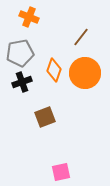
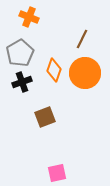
brown line: moved 1 px right, 2 px down; rotated 12 degrees counterclockwise
gray pentagon: rotated 20 degrees counterclockwise
pink square: moved 4 px left, 1 px down
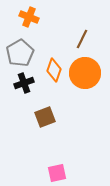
black cross: moved 2 px right, 1 px down
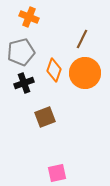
gray pentagon: moved 1 px right, 1 px up; rotated 16 degrees clockwise
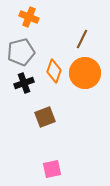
orange diamond: moved 1 px down
pink square: moved 5 px left, 4 px up
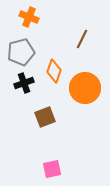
orange circle: moved 15 px down
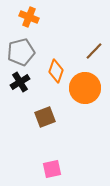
brown line: moved 12 px right, 12 px down; rotated 18 degrees clockwise
orange diamond: moved 2 px right
black cross: moved 4 px left, 1 px up; rotated 12 degrees counterclockwise
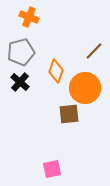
black cross: rotated 18 degrees counterclockwise
brown square: moved 24 px right, 3 px up; rotated 15 degrees clockwise
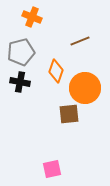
orange cross: moved 3 px right
brown line: moved 14 px left, 10 px up; rotated 24 degrees clockwise
black cross: rotated 30 degrees counterclockwise
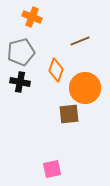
orange diamond: moved 1 px up
